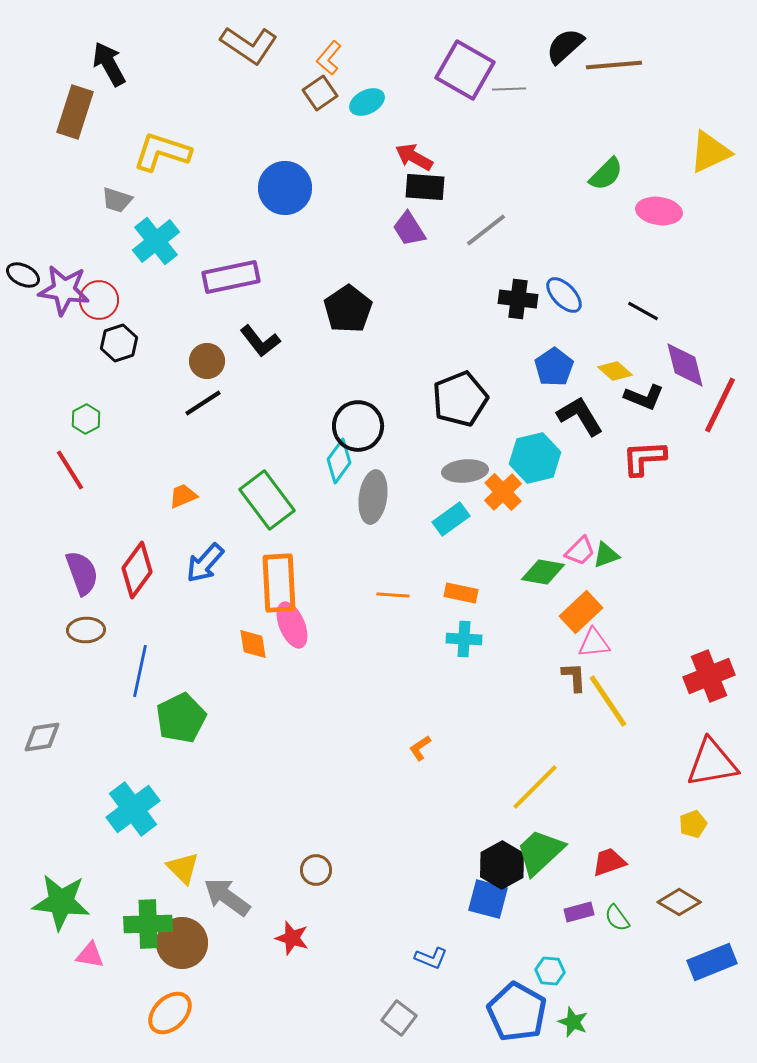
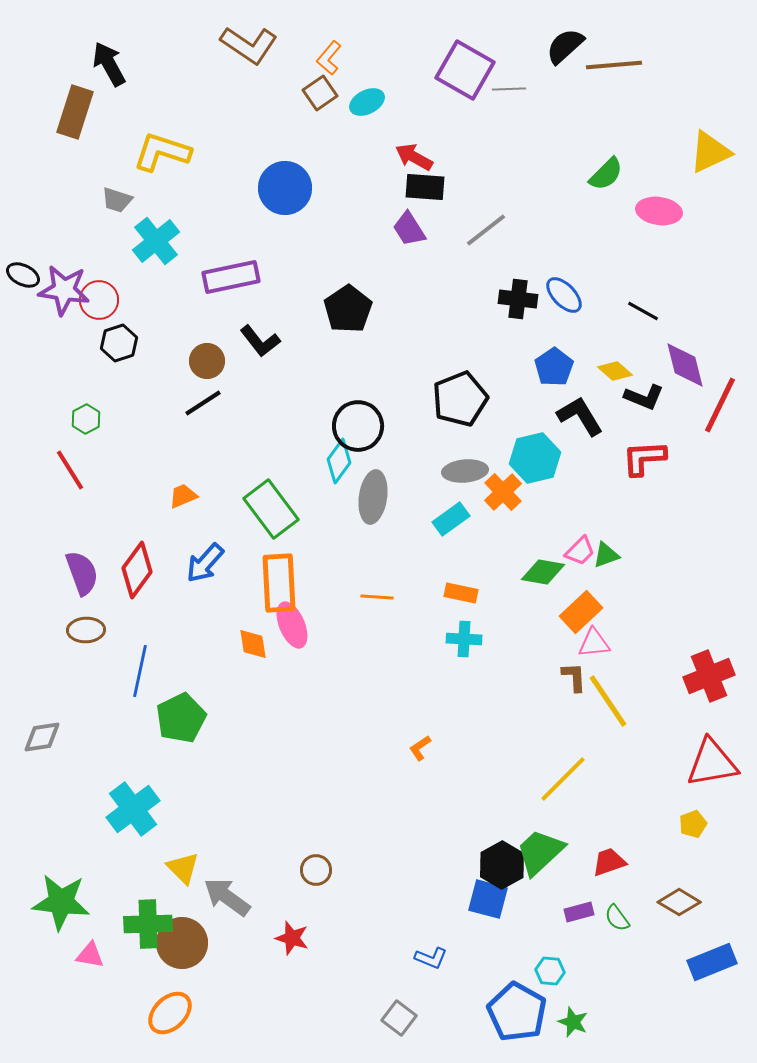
green rectangle at (267, 500): moved 4 px right, 9 px down
orange line at (393, 595): moved 16 px left, 2 px down
yellow line at (535, 787): moved 28 px right, 8 px up
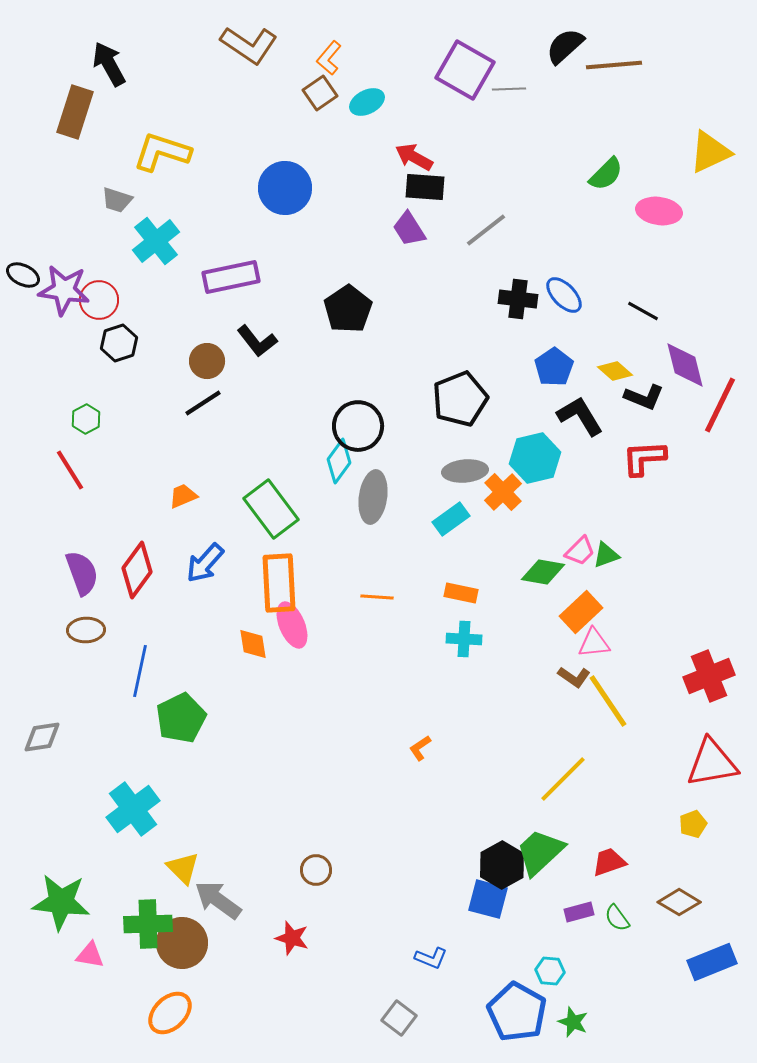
black L-shape at (260, 341): moved 3 px left
brown L-shape at (574, 677): rotated 128 degrees clockwise
gray arrow at (227, 897): moved 9 px left, 3 px down
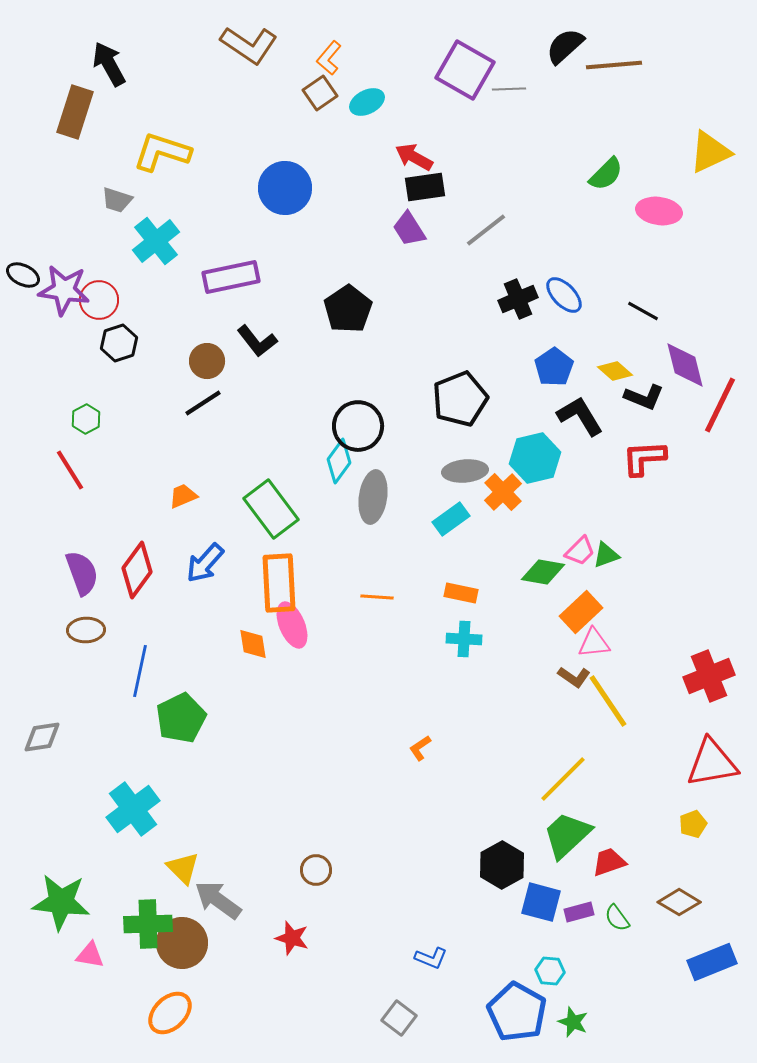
black rectangle at (425, 187): rotated 12 degrees counterclockwise
black cross at (518, 299): rotated 30 degrees counterclockwise
green trapezoid at (540, 852): moved 27 px right, 17 px up
blue square at (488, 899): moved 53 px right, 3 px down
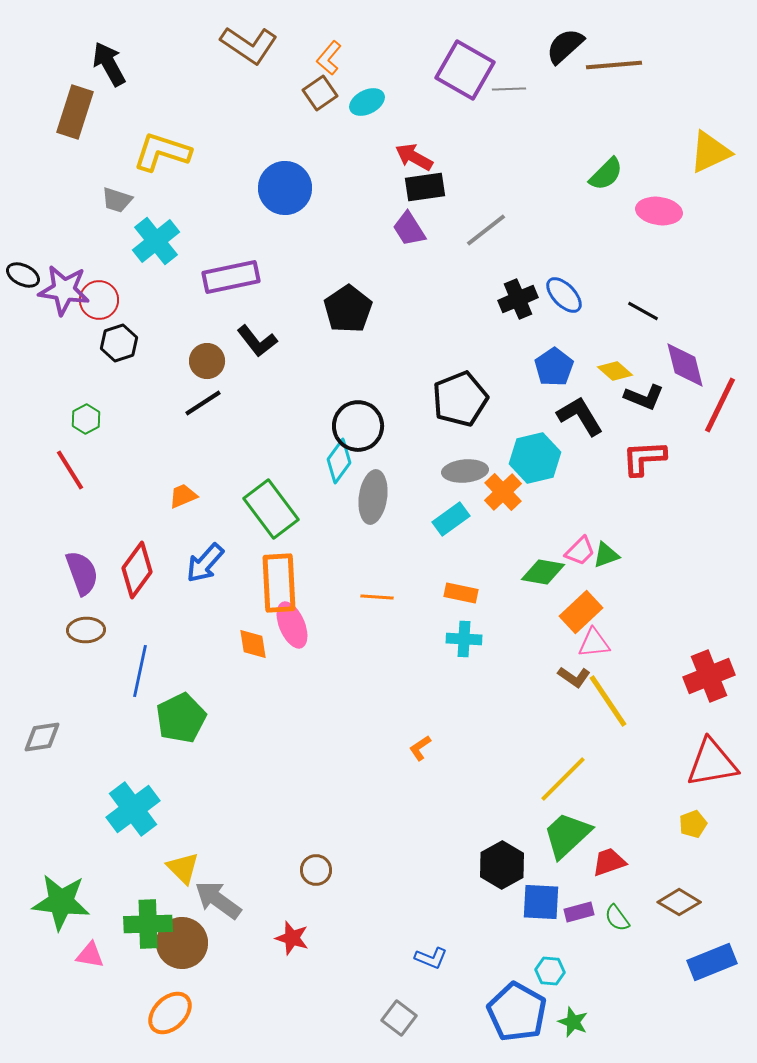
blue square at (541, 902): rotated 12 degrees counterclockwise
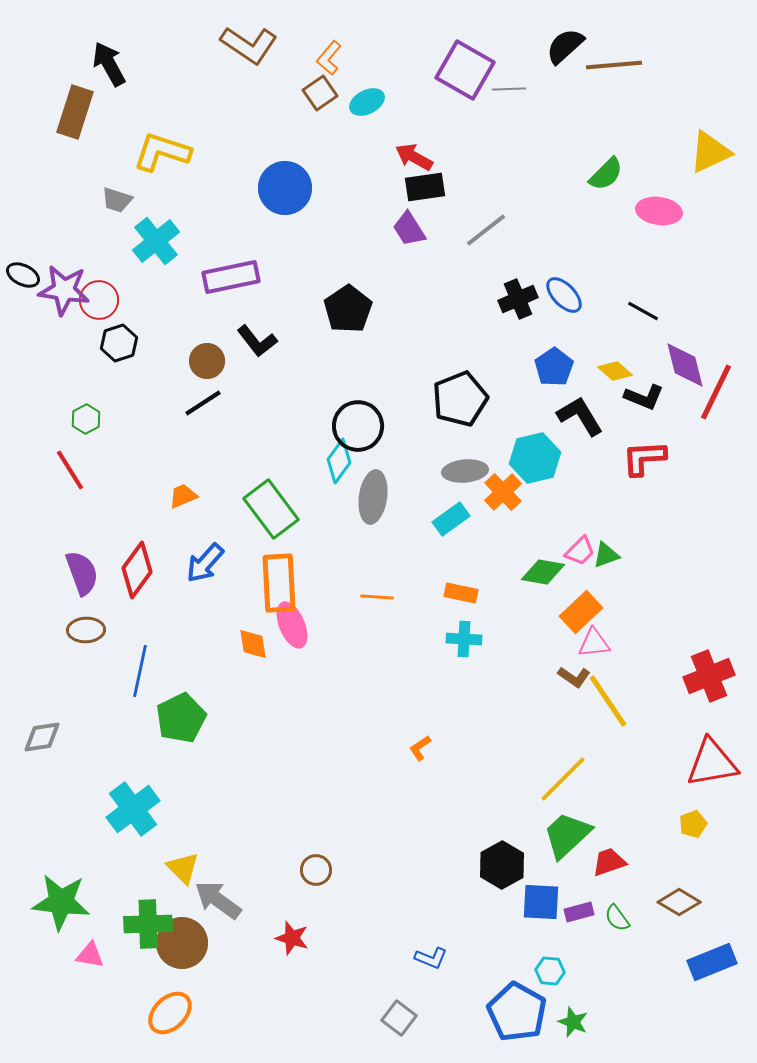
red line at (720, 405): moved 4 px left, 13 px up
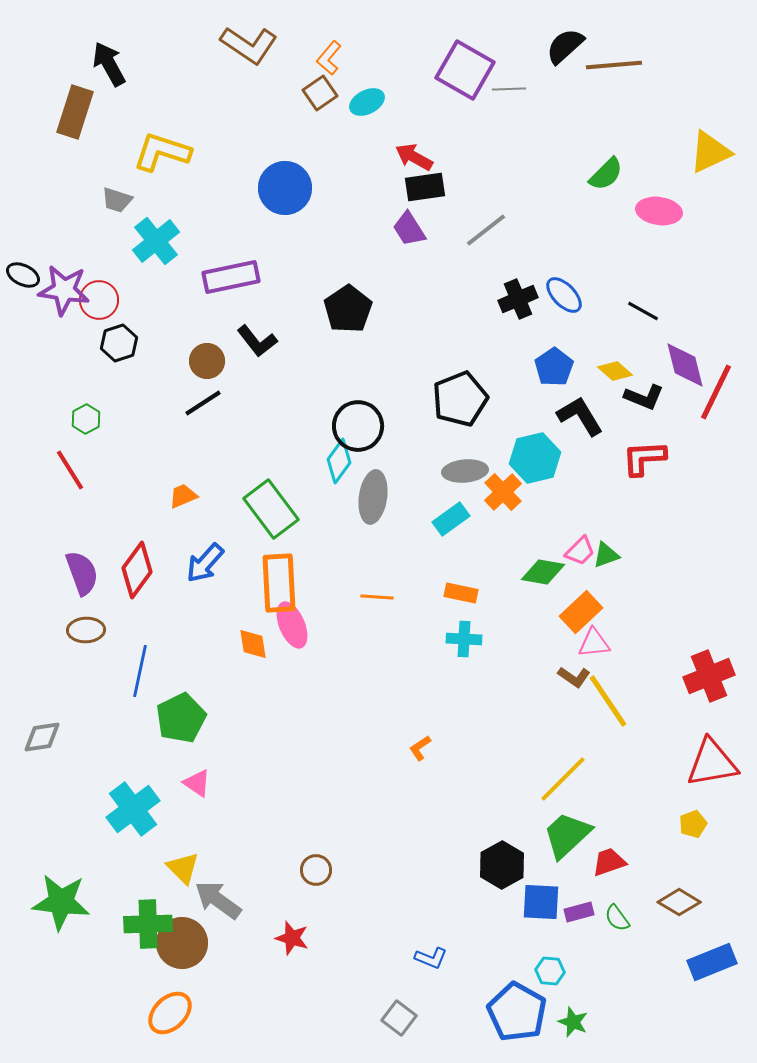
pink triangle at (90, 955): moved 107 px right, 172 px up; rotated 24 degrees clockwise
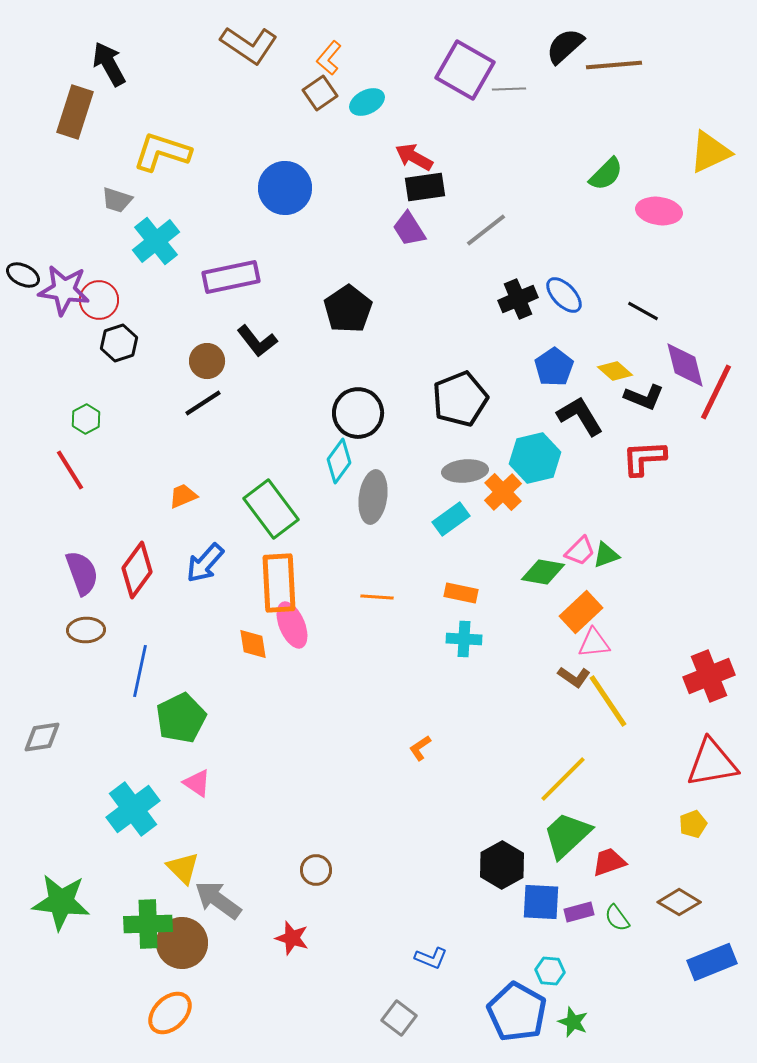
black circle at (358, 426): moved 13 px up
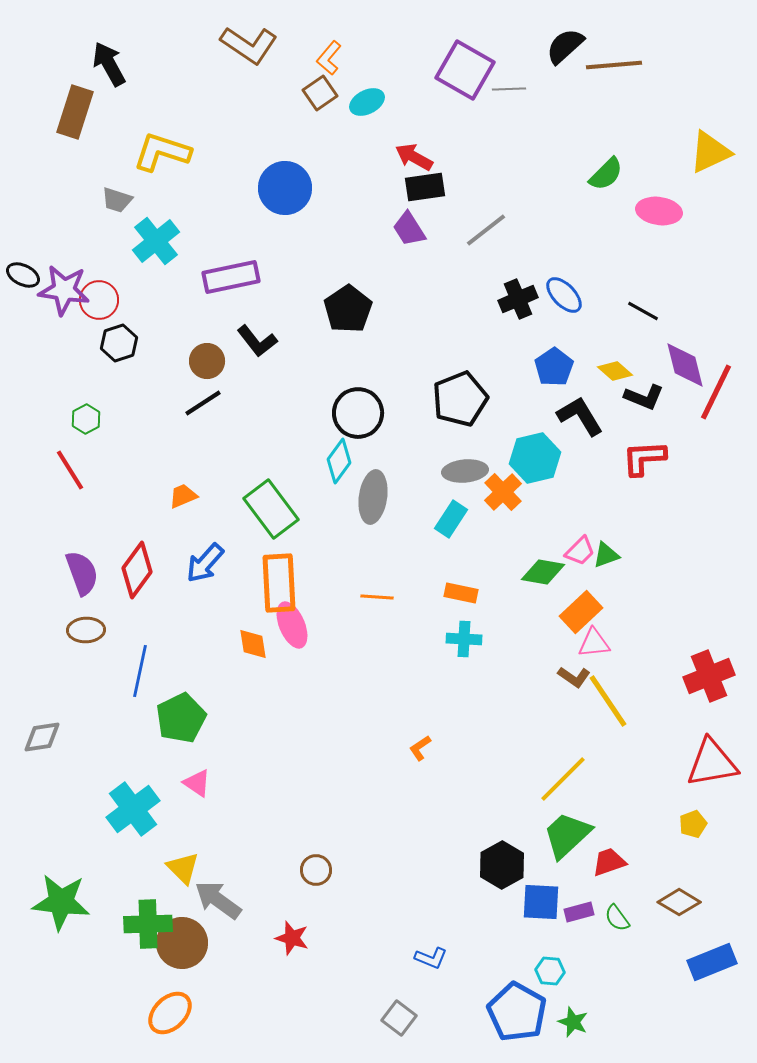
cyan rectangle at (451, 519): rotated 21 degrees counterclockwise
